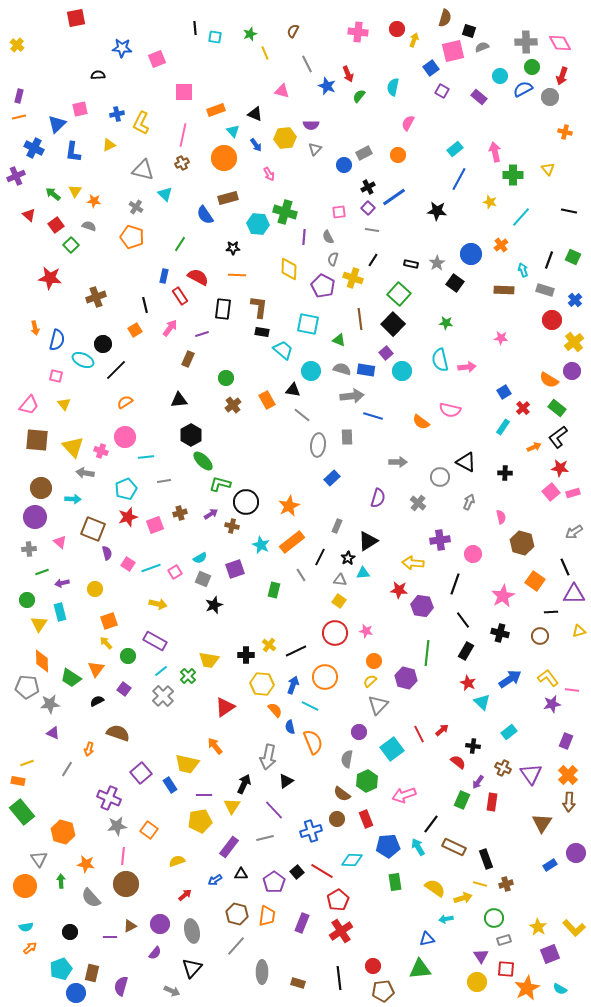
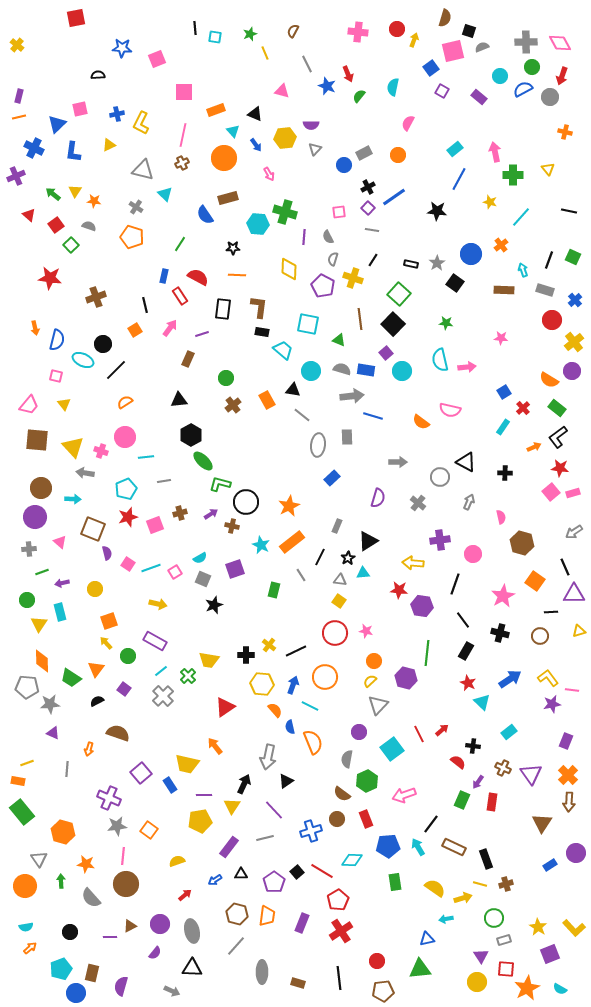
gray line at (67, 769): rotated 28 degrees counterclockwise
red circle at (373, 966): moved 4 px right, 5 px up
black triangle at (192, 968): rotated 50 degrees clockwise
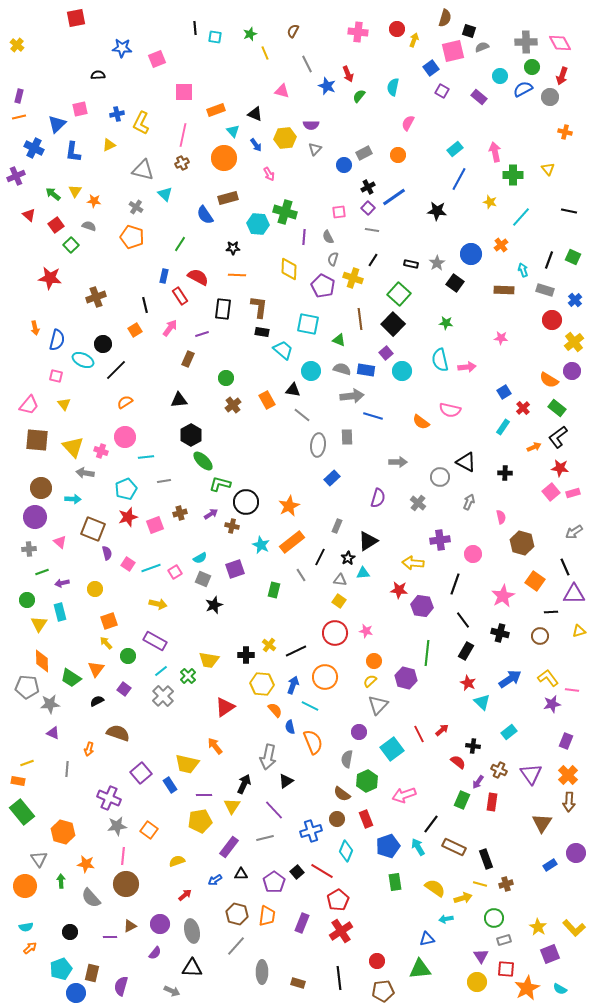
brown cross at (503, 768): moved 4 px left, 2 px down
blue pentagon at (388, 846): rotated 15 degrees counterclockwise
cyan diamond at (352, 860): moved 6 px left, 9 px up; rotated 70 degrees counterclockwise
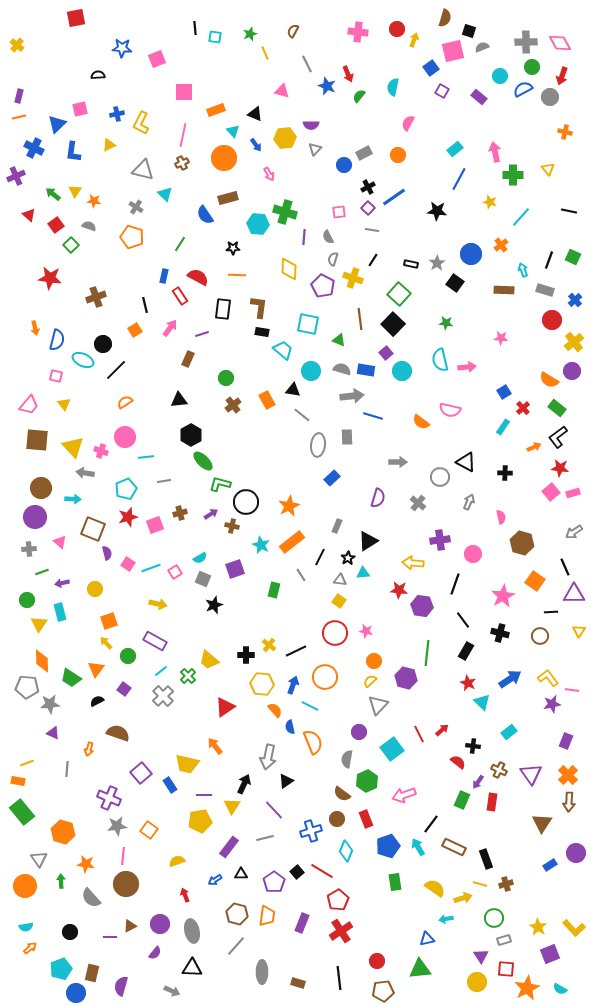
yellow triangle at (579, 631): rotated 40 degrees counterclockwise
yellow trapezoid at (209, 660): rotated 30 degrees clockwise
red arrow at (185, 895): rotated 72 degrees counterclockwise
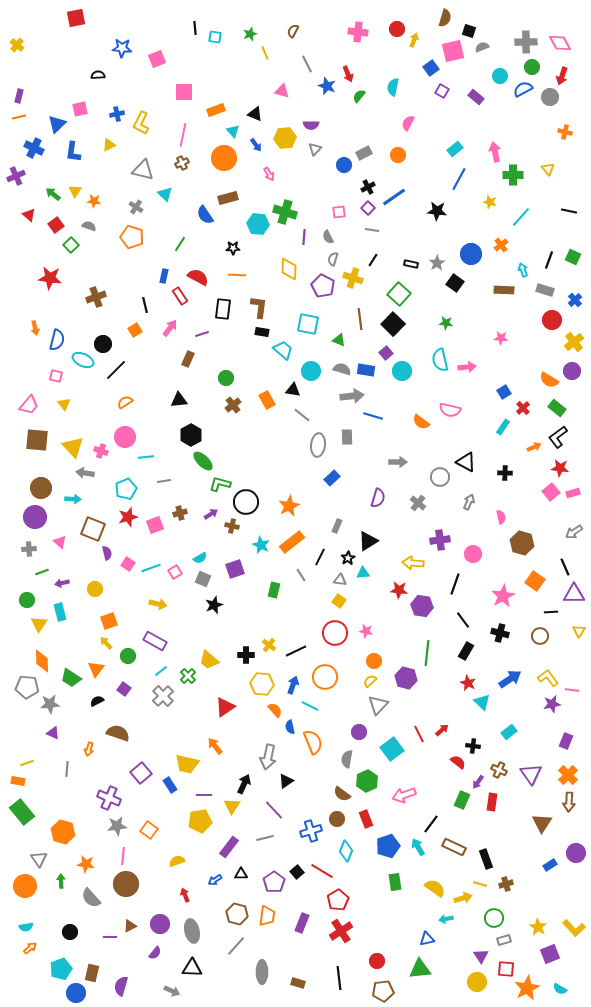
purple rectangle at (479, 97): moved 3 px left
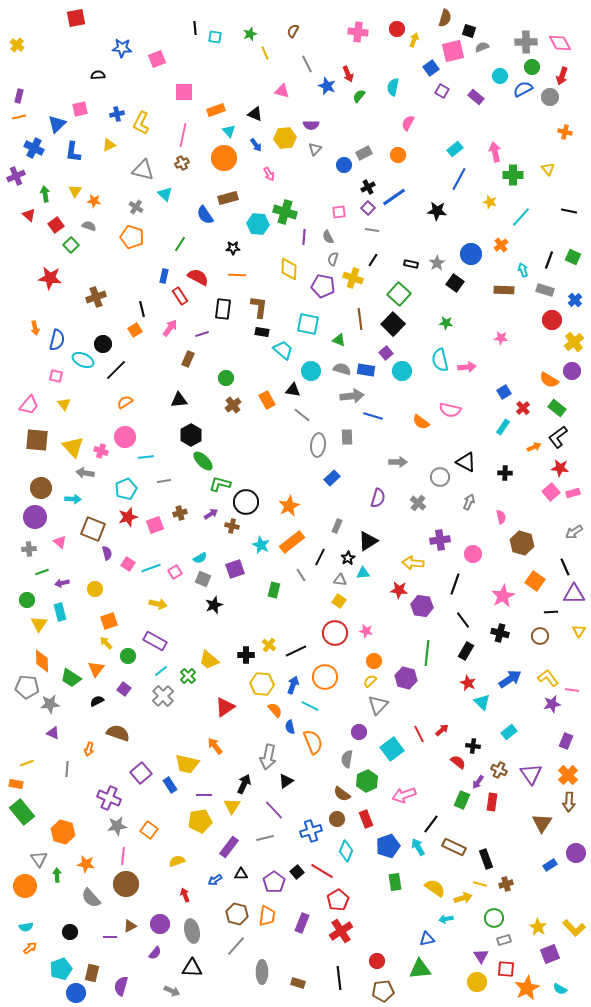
cyan triangle at (233, 131): moved 4 px left
green arrow at (53, 194): moved 8 px left; rotated 42 degrees clockwise
purple pentagon at (323, 286): rotated 15 degrees counterclockwise
black line at (145, 305): moved 3 px left, 4 px down
orange rectangle at (18, 781): moved 2 px left, 3 px down
green arrow at (61, 881): moved 4 px left, 6 px up
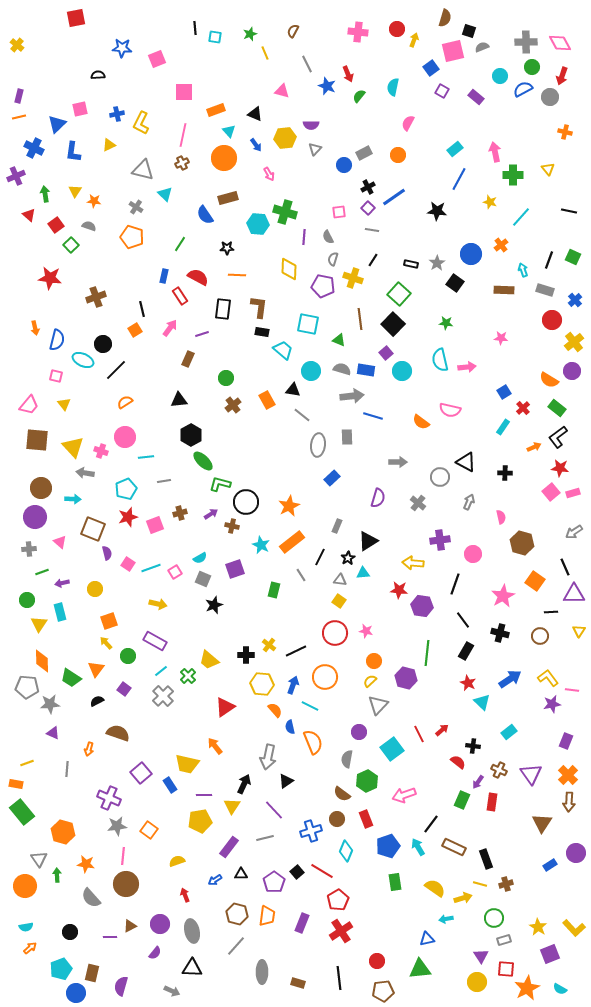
black star at (233, 248): moved 6 px left
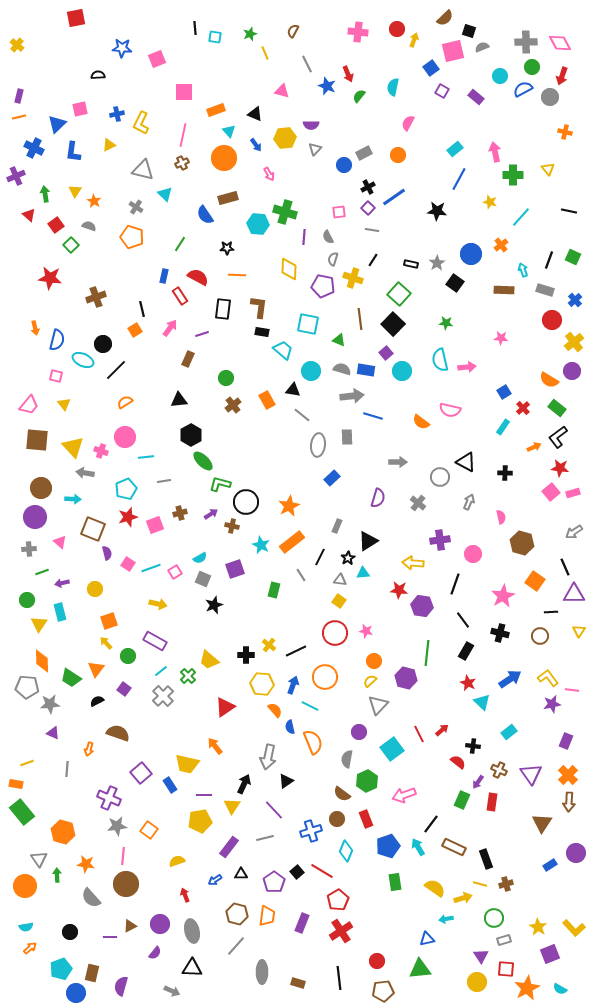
brown semicircle at (445, 18): rotated 30 degrees clockwise
orange star at (94, 201): rotated 24 degrees clockwise
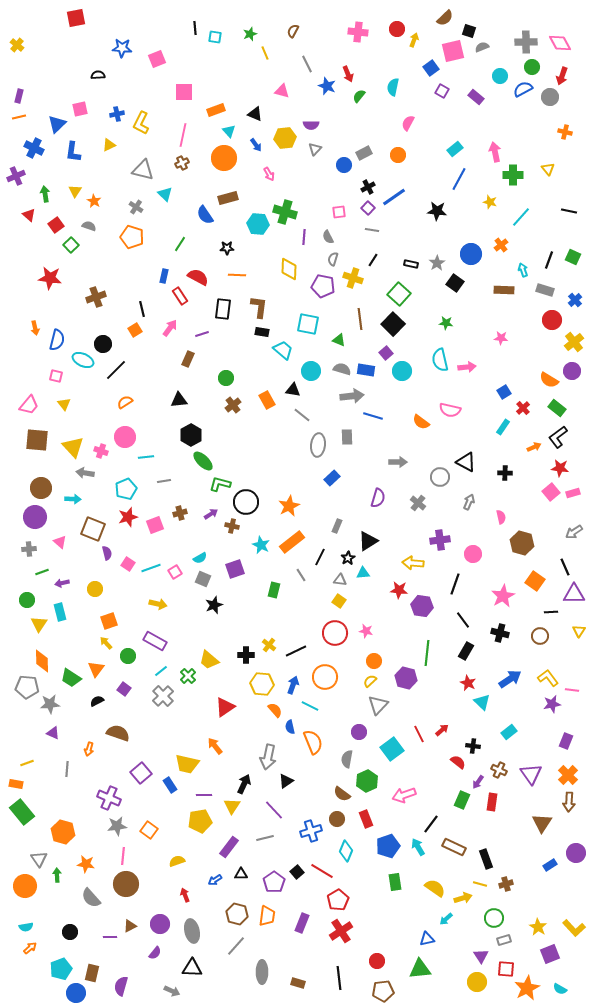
cyan arrow at (446, 919): rotated 32 degrees counterclockwise
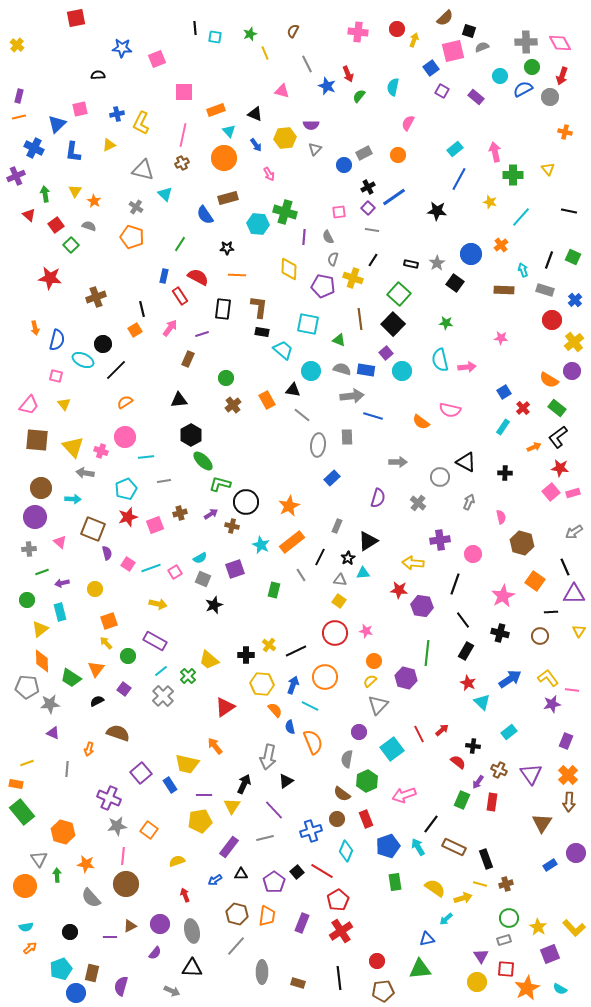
yellow triangle at (39, 624): moved 1 px right, 5 px down; rotated 18 degrees clockwise
green circle at (494, 918): moved 15 px right
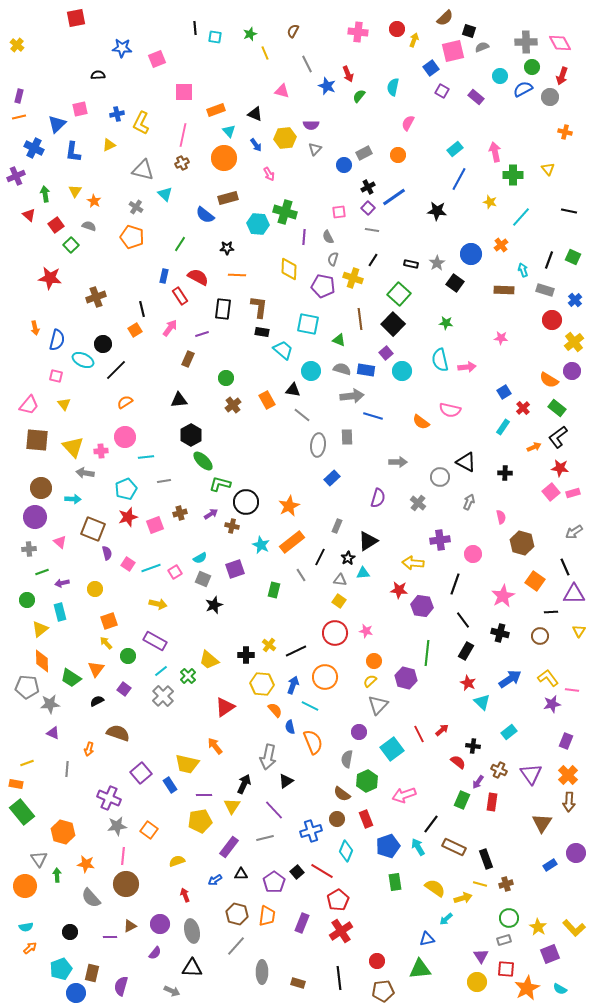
blue semicircle at (205, 215): rotated 18 degrees counterclockwise
pink cross at (101, 451): rotated 24 degrees counterclockwise
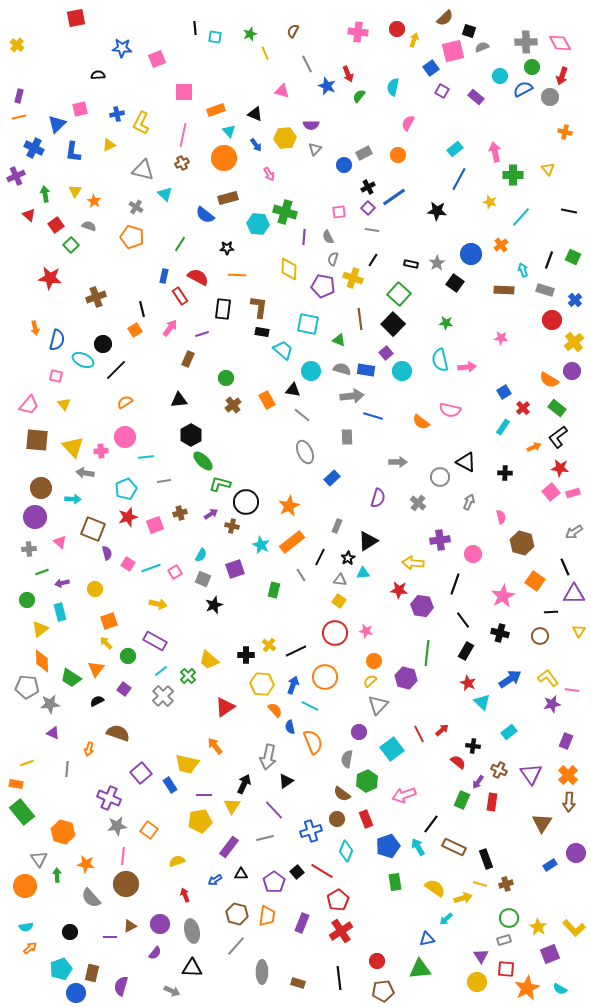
gray ellipse at (318, 445): moved 13 px left, 7 px down; rotated 30 degrees counterclockwise
cyan semicircle at (200, 558): moved 1 px right, 3 px up; rotated 32 degrees counterclockwise
